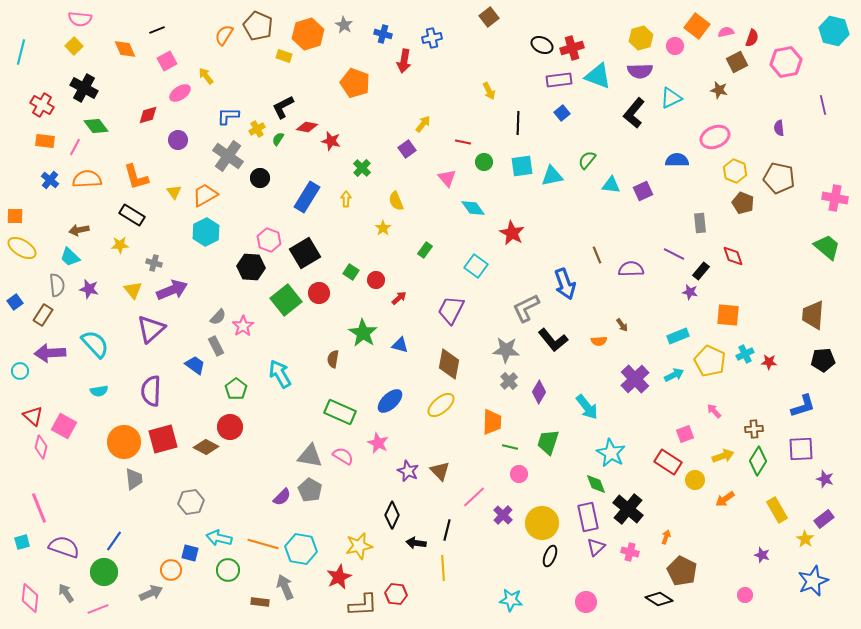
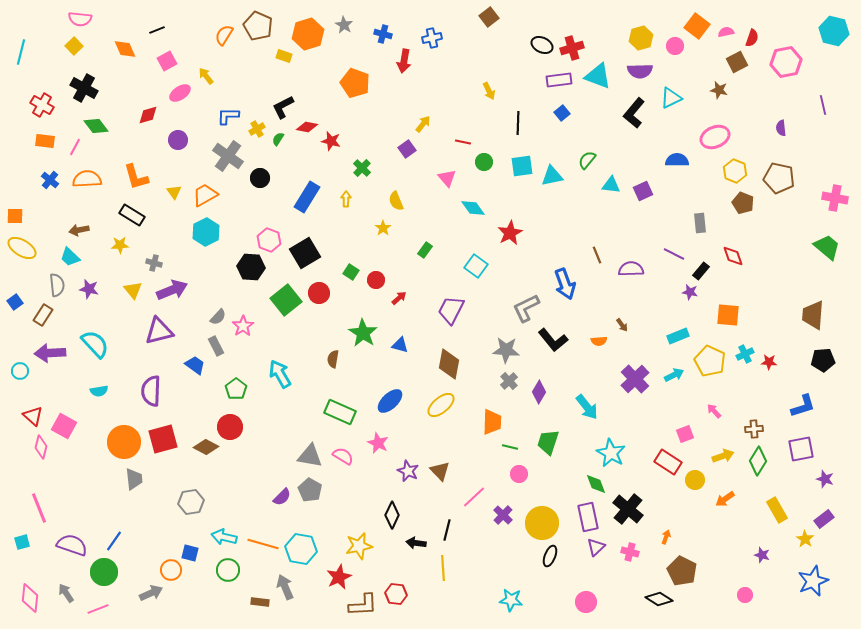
purple semicircle at (779, 128): moved 2 px right
red star at (512, 233): moved 2 px left; rotated 15 degrees clockwise
purple triangle at (151, 329): moved 8 px right, 2 px down; rotated 28 degrees clockwise
purple square at (801, 449): rotated 8 degrees counterclockwise
cyan arrow at (219, 538): moved 5 px right, 1 px up
purple semicircle at (64, 547): moved 8 px right, 2 px up
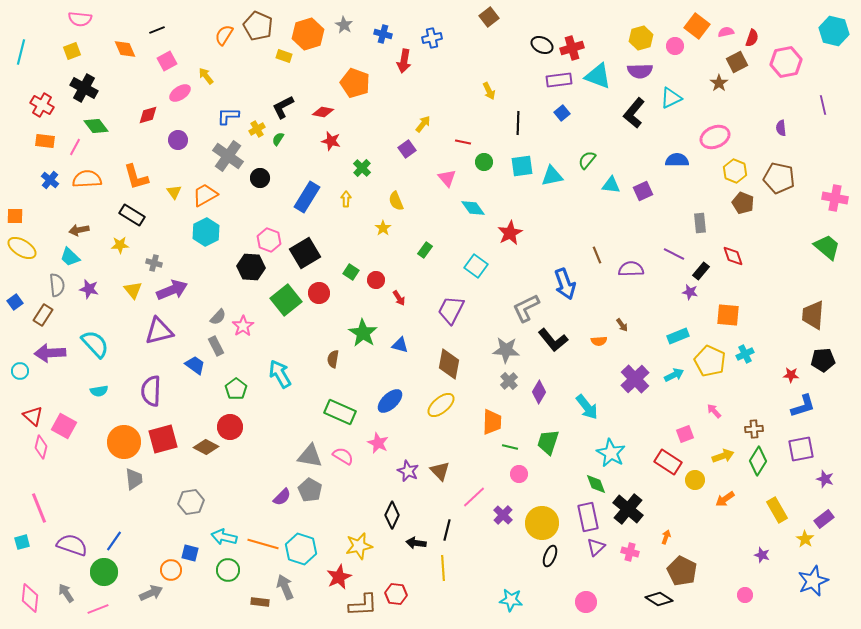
yellow square at (74, 46): moved 2 px left, 5 px down; rotated 24 degrees clockwise
brown star at (719, 90): moved 7 px up; rotated 24 degrees clockwise
red diamond at (307, 127): moved 16 px right, 15 px up
red arrow at (399, 298): rotated 98 degrees clockwise
red star at (769, 362): moved 22 px right, 13 px down
cyan hexagon at (301, 549): rotated 8 degrees clockwise
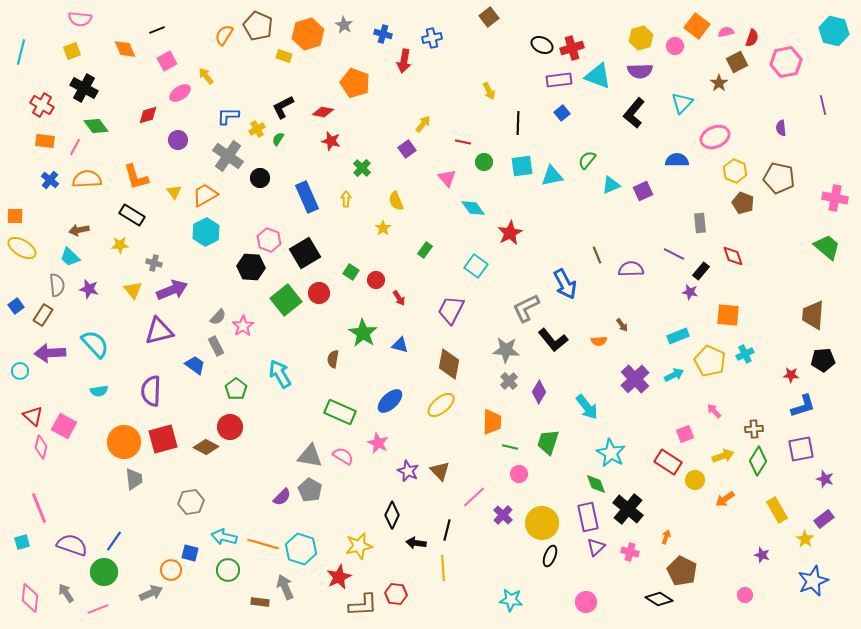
cyan triangle at (671, 98): moved 11 px right, 5 px down; rotated 20 degrees counterclockwise
cyan triangle at (611, 185): rotated 30 degrees counterclockwise
blue rectangle at (307, 197): rotated 56 degrees counterclockwise
blue arrow at (565, 284): rotated 8 degrees counterclockwise
blue square at (15, 302): moved 1 px right, 4 px down
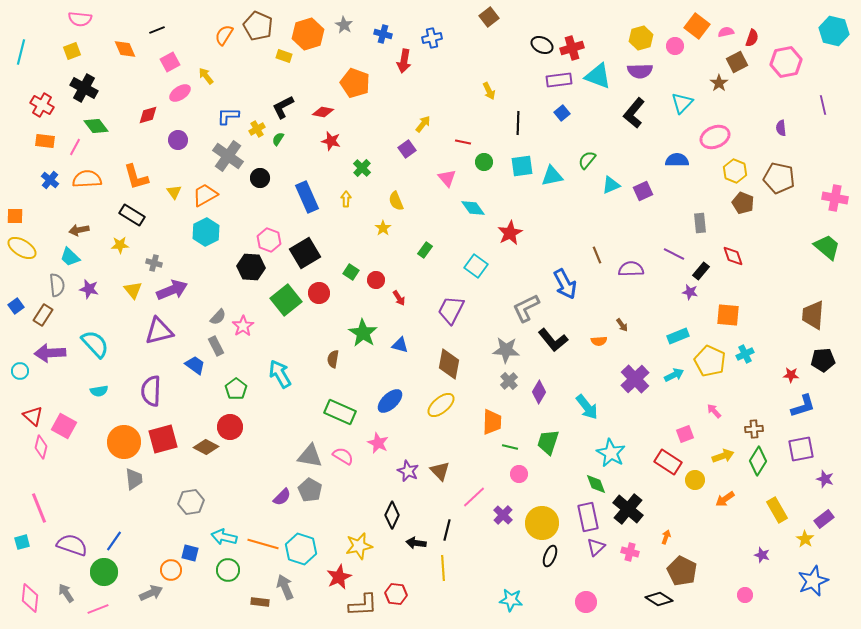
pink square at (167, 61): moved 3 px right, 1 px down
